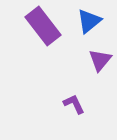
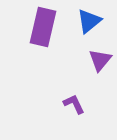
purple rectangle: moved 1 px down; rotated 51 degrees clockwise
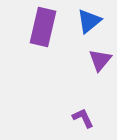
purple L-shape: moved 9 px right, 14 px down
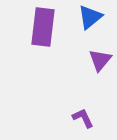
blue triangle: moved 1 px right, 4 px up
purple rectangle: rotated 6 degrees counterclockwise
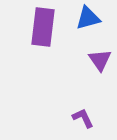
blue triangle: moved 2 px left, 1 px down; rotated 24 degrees clockwise
purple triangle: rotated 15 degrees counterclockwise
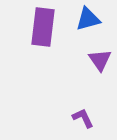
blue triangle: moved 1 px down
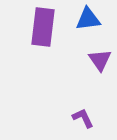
blue triangle: rotated 8 degrees clockwise
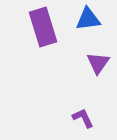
purple rectangle: rotated 24 degrees counterclockwise
purple triangle: moved 2 px left, 3 px down; rotated 10 degrees clockwise
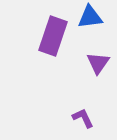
blue triangle: moved 2 px right, 2 px up
purple rectangle: moved 10 px right, 9 px down; rotated 36 degrees clockwise
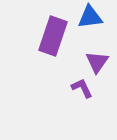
purple triangle: moved 1 px left, 1 px up
purple L-shape: moved 1 px left, 30 px up
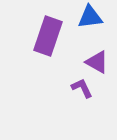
purple rectangle: moved 5 px left
purple triangle: rotated 35 degrees counterclockwise
